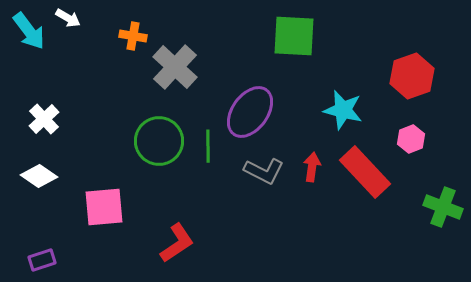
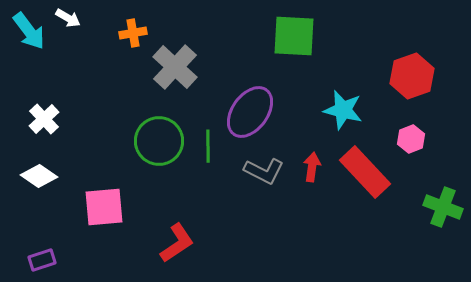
orange cross: moved 3 px up; rotated 20 degrees counterclockwise
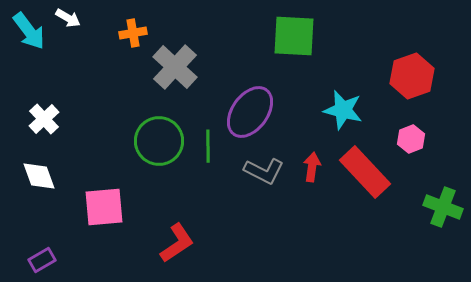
white diamond: rotated 36 degrees clockwise
purple rectangle: rotated 12 degrees counterclockwise
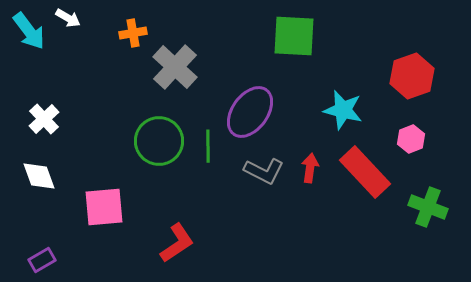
red arrow: moved 2 px left, 1 px down
green cross: moved 15 px left
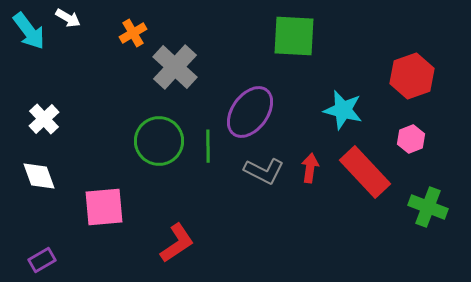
orange cross: rotated 20 degrees counterclockwise
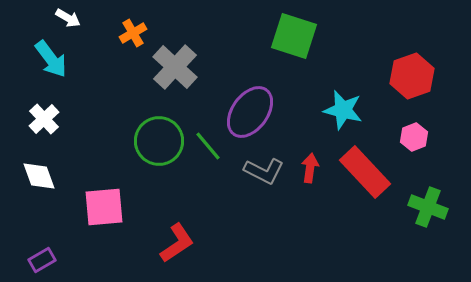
cyan arrow: moved 22 px right, 28 px down
green square: rotated 15 degrees clockwise
pink hexagon: moved 3 px right, 2 px up
green line: rotated 40 degrees counterclockwise
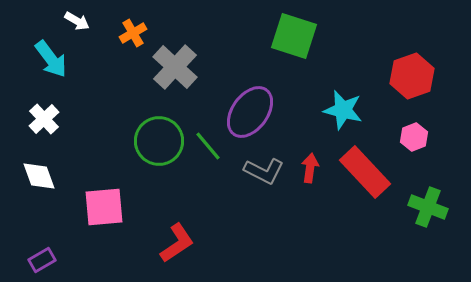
white arrow: moved 9 px right, 3 px down
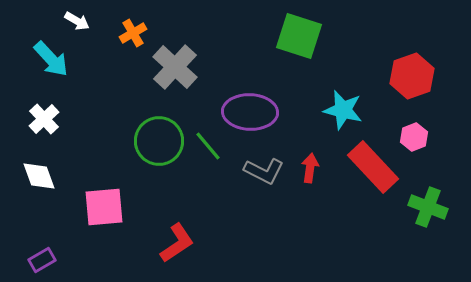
green square: moved 5 px right
cyan arrow: rotated 6 degrees counterclockwise
purple ellipse: rotated 56 degrees clockwise
red rectangle: moved 8 px right, 5 px up
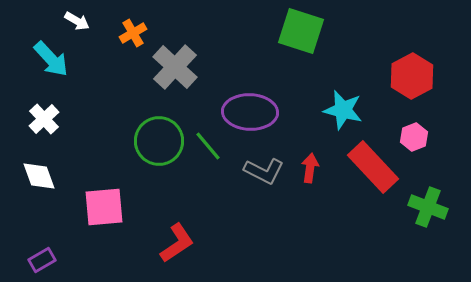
green square: moved 2 px right, 5 px up
red hexagon: rotated 9 degrees counterclockwise
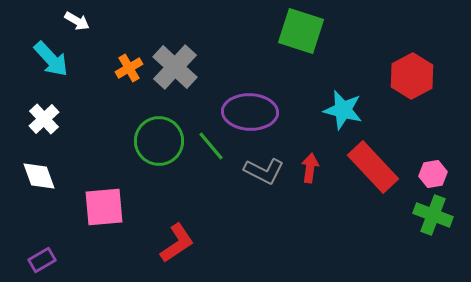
orange cross: moved 4 px left, 35 px down
pink hexagon: moved 19 px right, 37 px down; rotated 12 degrees clockwise
green line: moved 3 px right
green cross: moved 5 px right, 8 px down
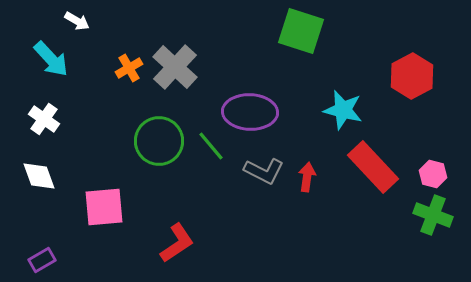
white cross: rotated 12 degrees counterclockwise
red arrow: moved 3 px left, 9 px down
pink hexagon: rotated 24 degrees clockwise
